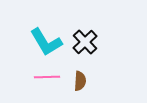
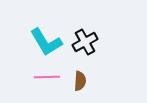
black cross: rotated 15 degrees clockwise
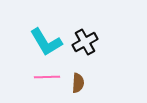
brown semicircle: moved 2 px left, 2 px down
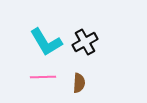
pink line: moved 4 px left
brown semicircle: moved 1 px right
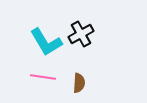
black cross: moved 4 px left, 8 px up
pink line: rotated 10 degrees clockwise
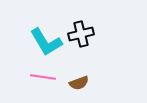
black cross: rotated 15 degrees clockwise
brown semicircle: rotated 66 degrees clockwise
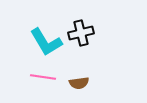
black cross: moved 1 px up
brown semicircle: rotated 12 degrees clockwise
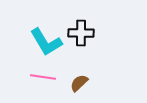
black cross: rotated 15 degrees clockwise
brown semicircle: rotated 144 degrees clockwise
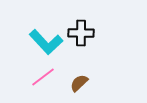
cyan L-shape: rotated 12 degrees counterclockwise
pink line: rotated 45 degrees counterclockwise
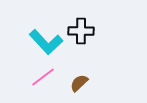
black cross: moved 2 px up
